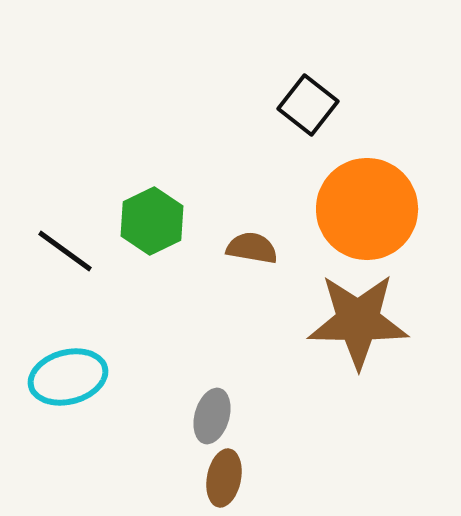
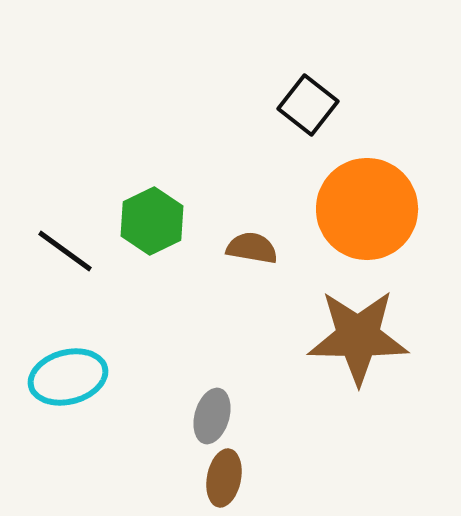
brown star: moved 16 px down
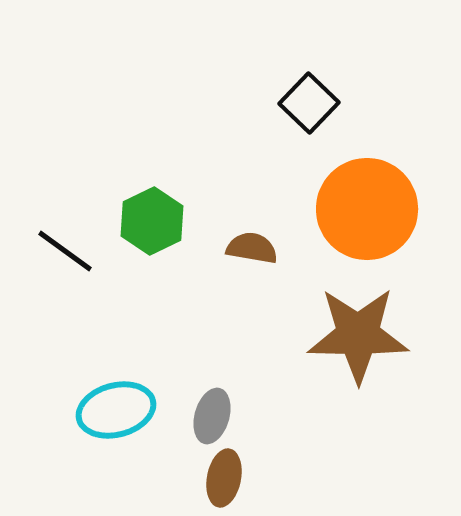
black square: moved 1 px right, 2 px up; rotated 6 degrees clockwise
brown star: moved 2 px up
cyan ellipse: moved 48 px right, 33 px down
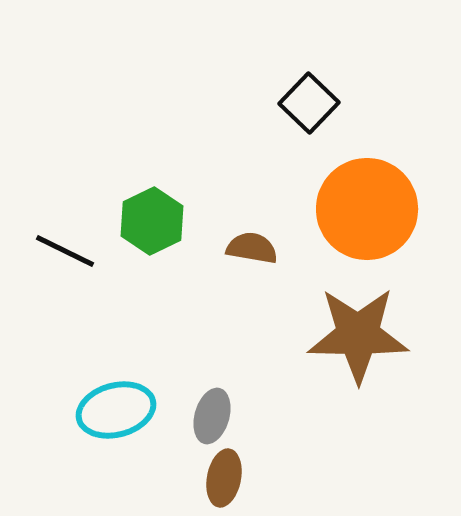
black line: rotated 10 degrees counterclockwise
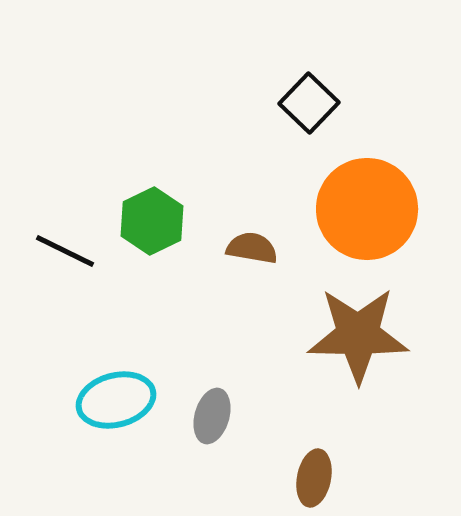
cyan ellipse: moved 10 px up
brown ellipse: moved 90 px right
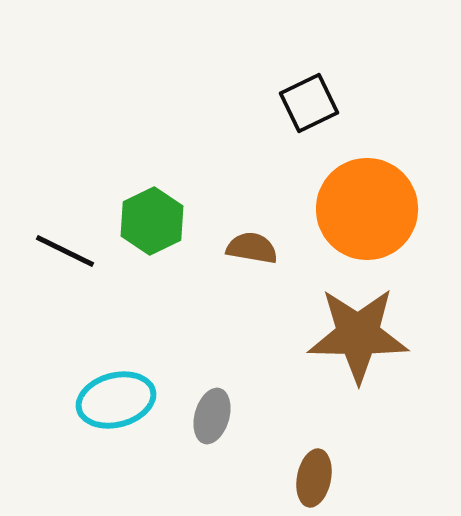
black square: rotated 20 degrees clockwise
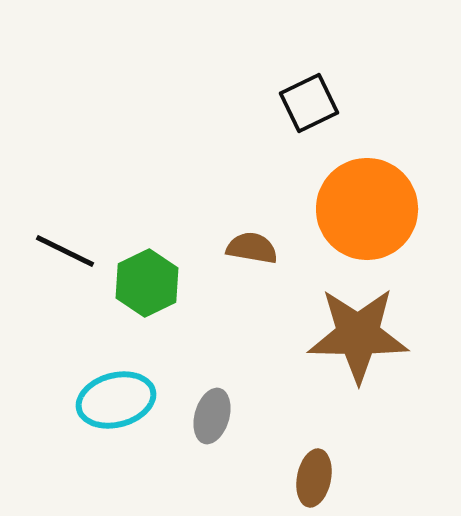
green hexagon: moved 5 px left, 62 px down
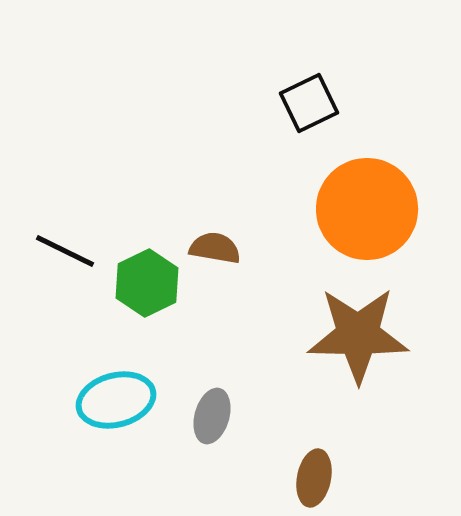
brown semicircle: moved 37 px left
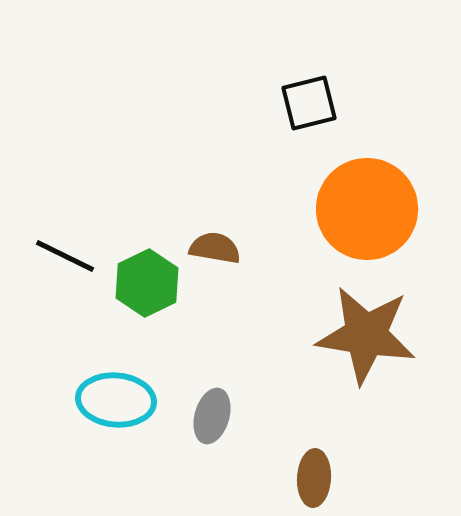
black square: rotated 12 degrees clockwise
black line: moved 5 px down
brown star: moved 8 px right; rotated 8 degrees clockwise
cyan ellipse: rotated 20 degrees clockwise
brown ellipse: rotated 8 degrees counterclockwise
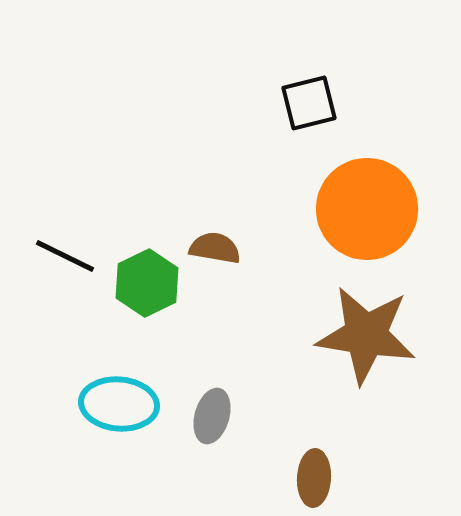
cyan ellipse: moved 3 px right, 4 px down
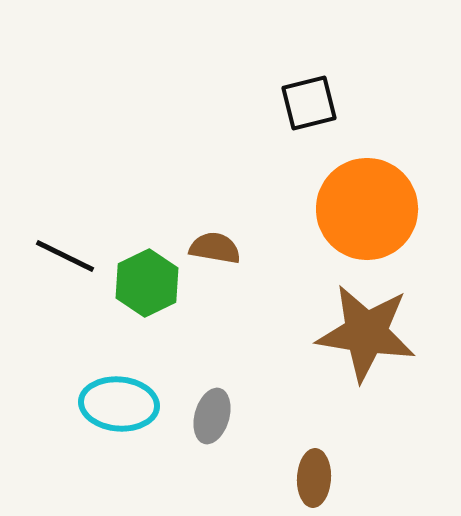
brown star: moved 2 px up
